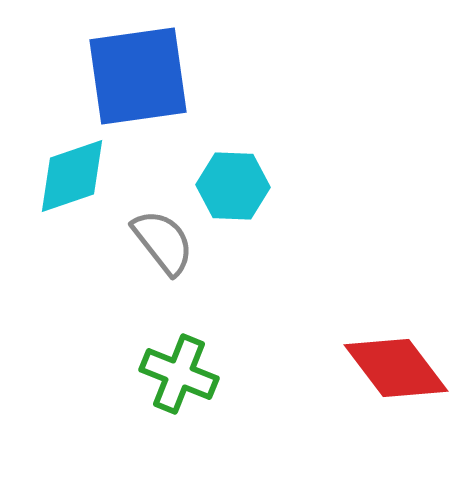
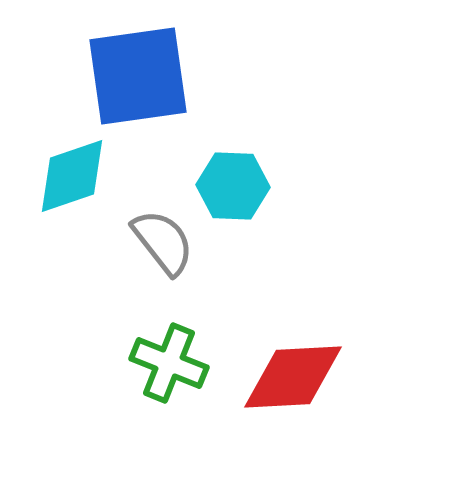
red diamond: moved 103 px left, 9 px down; rotated 56 degrees counterclockwise
green cross: moved 10 px left, 11 px up
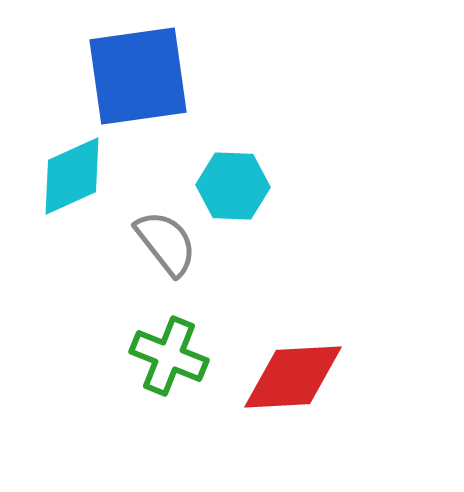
cyan diamond: rotated 6 degrees counterclockwise
gray semicircle: moved 3 px right, 1 px down
green cross: moved 7 px up
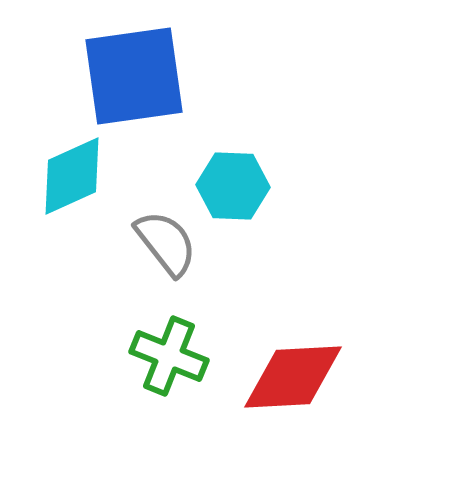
blue square: moved 4 px left
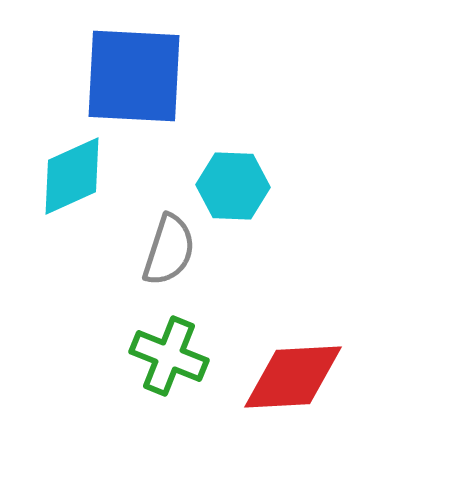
blue square: rotated 11 degrees clockwise
gray semicircle: moved 3 px right, 7 px down; rotated 56 degrees clockwise
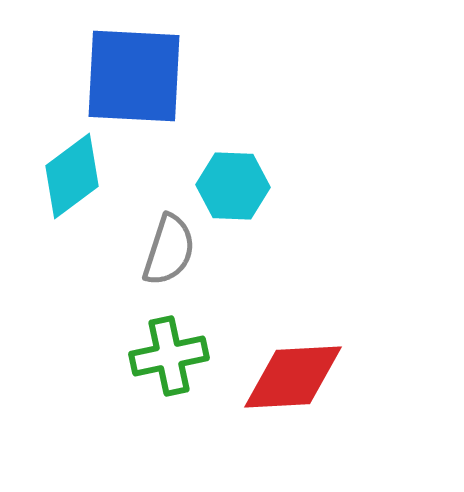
cyan diamond: rotated 12 degrees counterclockwise
green cross: rotated 34 degrees counterclockwise
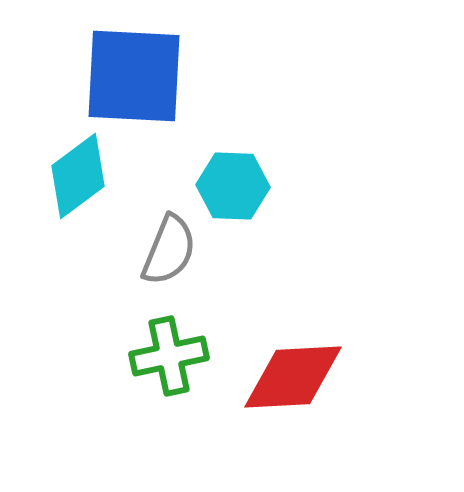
cyan diamond: moved 6 px right
gray semicircle: rotated 4 degrees clockwise
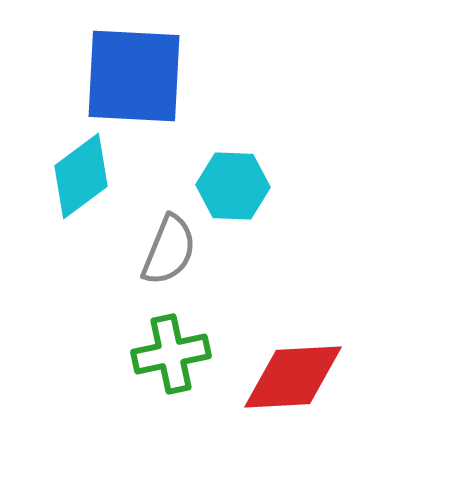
cyan diamond: moved 3 px right
green cross: moved 2 px right, 2 px up
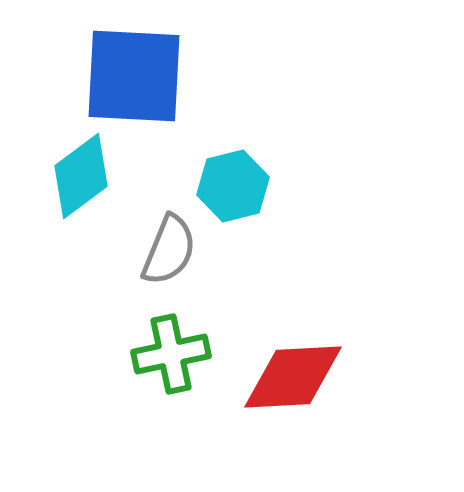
cyan hexagon: rotated 16 degrees counterclockwise
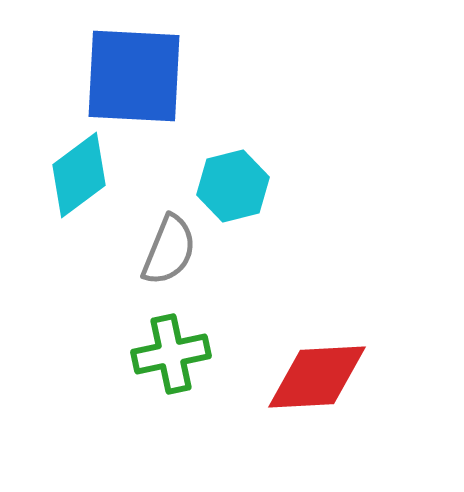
cyan diamond: moved 2 px left, 1 px up
red diamond: moved 24 px right
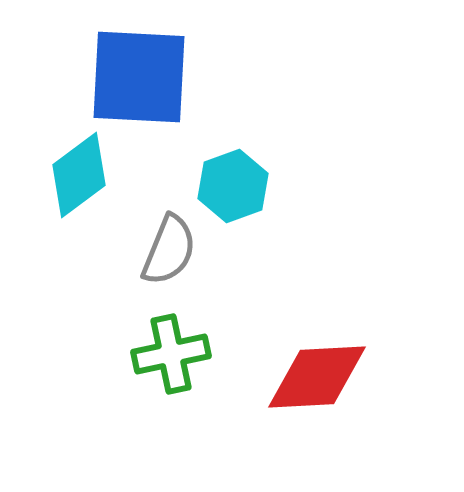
blue square: moved 5 px right, 1 px down
cyan hexagon: rotated 6 degrees counterclockwise
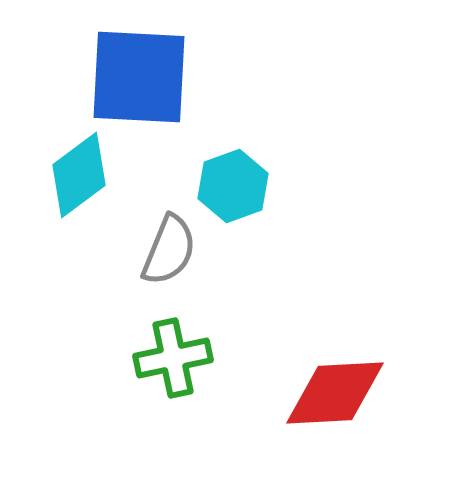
green cross: moved 2 px right, 4 px down
red diamond: moved 18 px right, 16 px down
